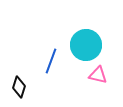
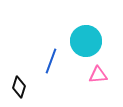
cyan circle: moved 4 px up
pink triangle: rotated 18 degrees counterclockwise
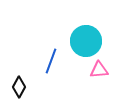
pink triangle: moved 1 px right, 5 px up
black diamond: rotated 10 degrees clockwise
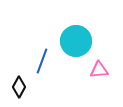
cyan circle: moved 10 px left
blue line: moved 9 px left
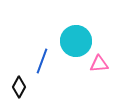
pink triangle: moved 6 px up
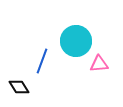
black diamond: rotated 60 degrees counterclockwise
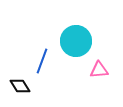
pink triangle: moved 6 px down
black diamond: moved 1 px right, 1 px up
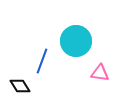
pink triangle: moved 1 px right, 3 px down; rotated 12 degrees clockwise
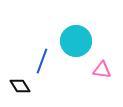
pink triangle: moved 2 px right, 3 px up
